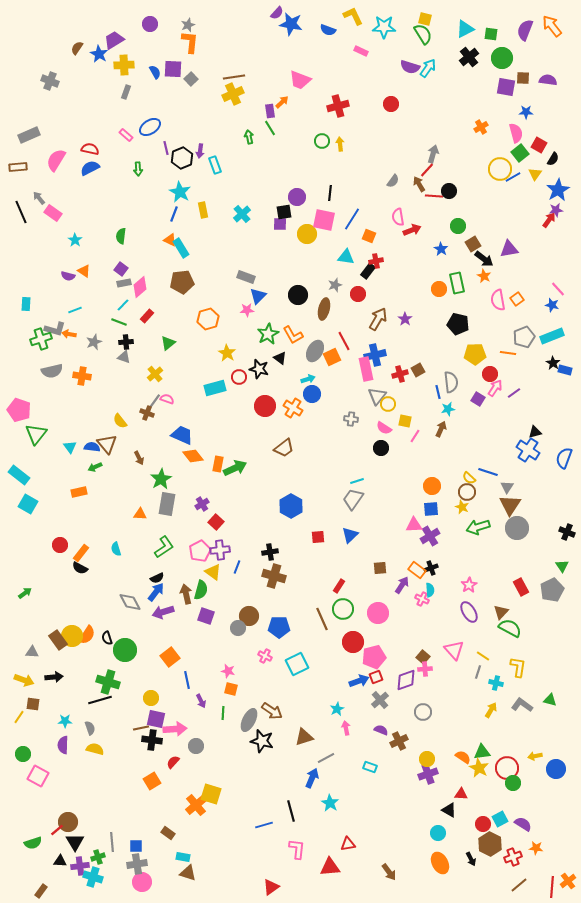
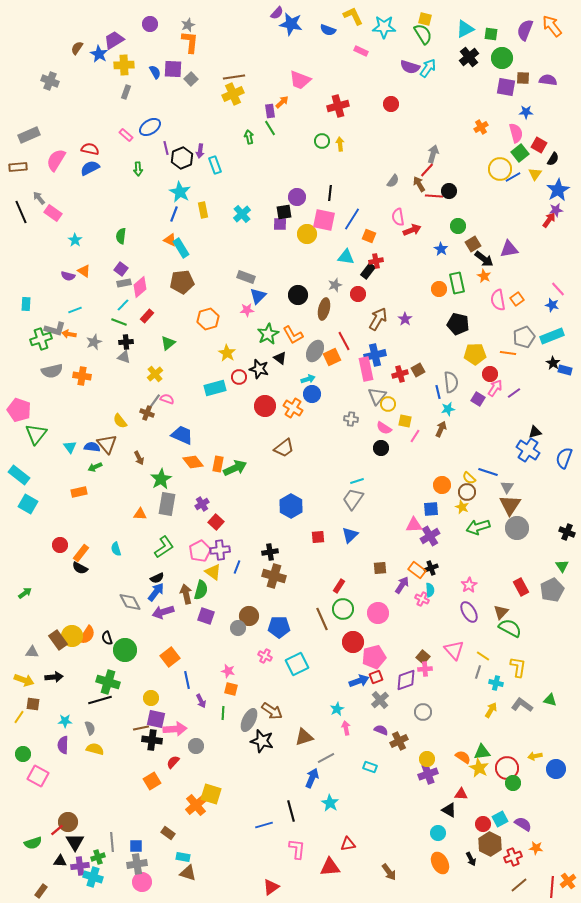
orange diamond at (193, 456): moved 6 px down
orange circle at (432, 486): moved 10 px right, 1 px up
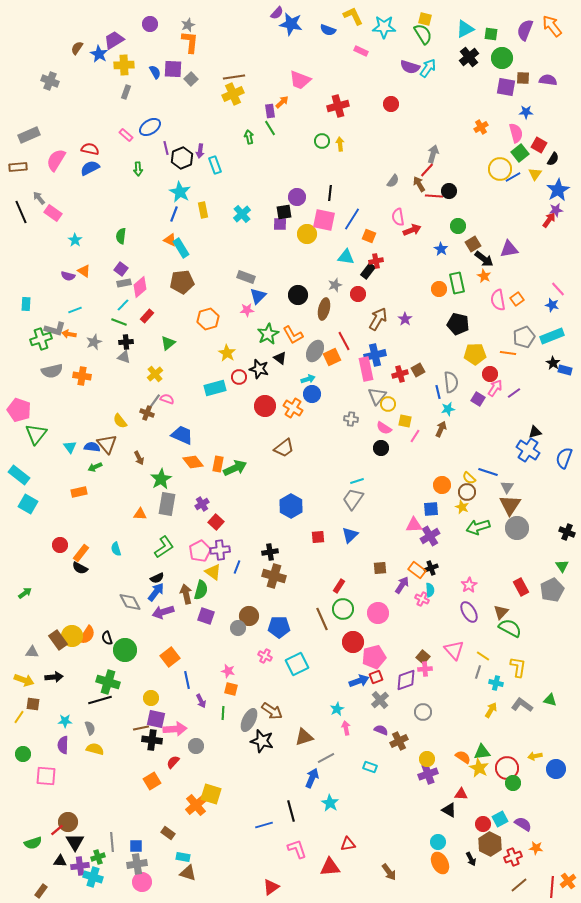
pink square at (38, 776): moved 8 px right; rotated 25 degrees counterclockwise
cyan circle at (438, 833): moved 9 px down
pink L-shape at (297, 849): rotated 25 degrees counterclockwise
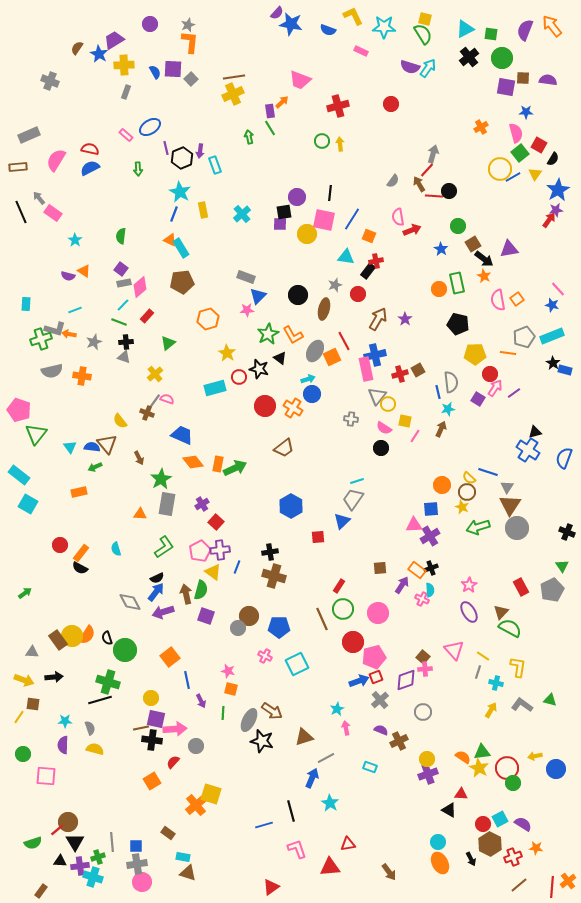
blue triangle at (350, 535): moved 8 px left, 14 px up
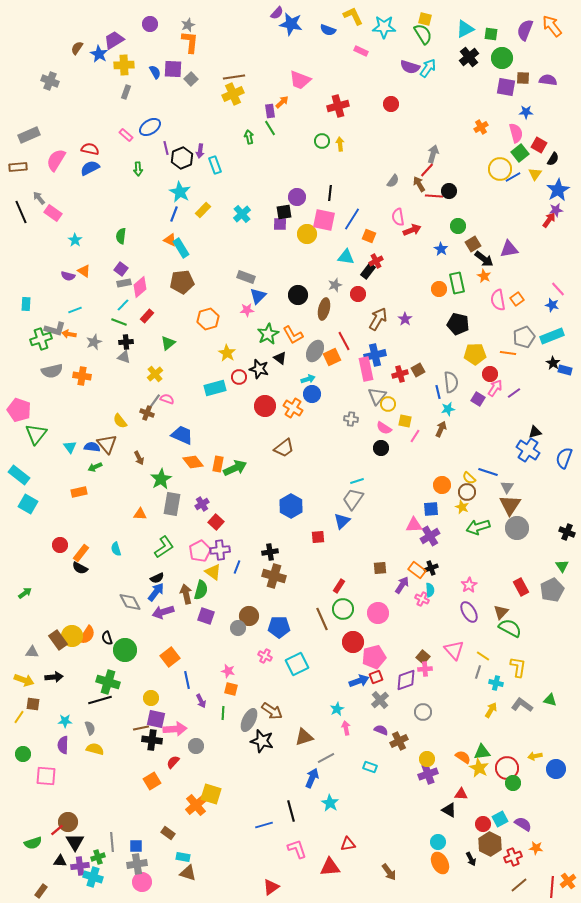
yellow rectangle at (203, 210): rotated 56 degrees clockwise
red cross at (376, 261): rotated 16 degrees counterclockwise
gray rectangle at (167, 504): moved 5 px right
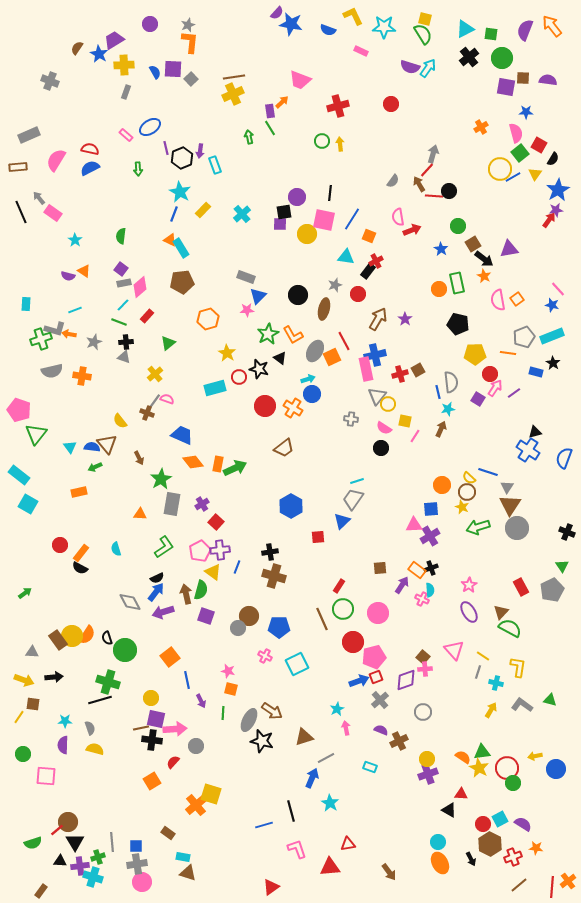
blue rectangle at (565, 370): moved 29 px left, 2 px down
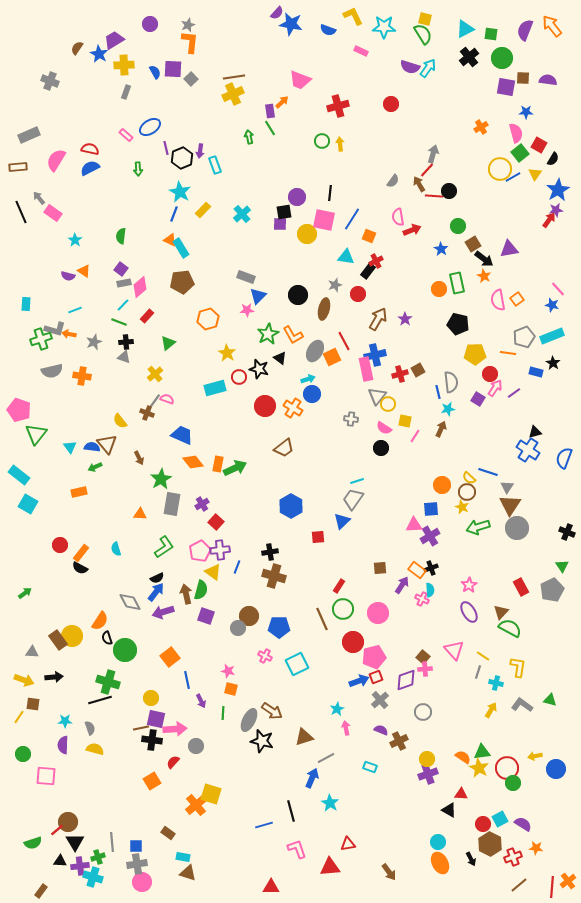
orange semicircle at (87, 635): moved 13 px right, 14 px up
red triangle at (271, 887): rotated 36 degrees clockwise
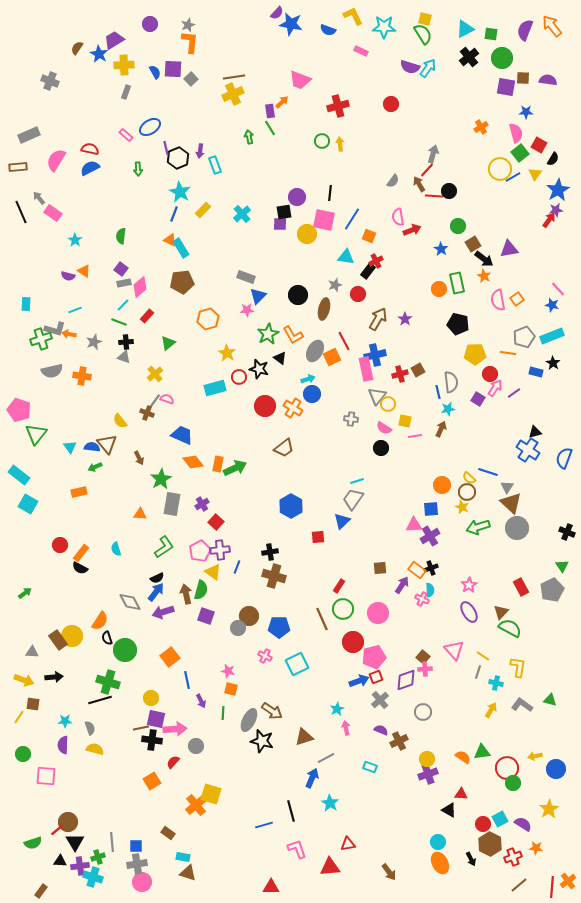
black hexagon at (182, 158): moved 4 px left
pink line at (415, 436): rotated 48 degrees clockwise
brown triangle at (510, 505): moved 1 px right, 2 px up; rotated 20 degrees counterclockwise
yellow star at (479, 768): moved 70 px right, 41 px down; rotated 12 degrees clockwise
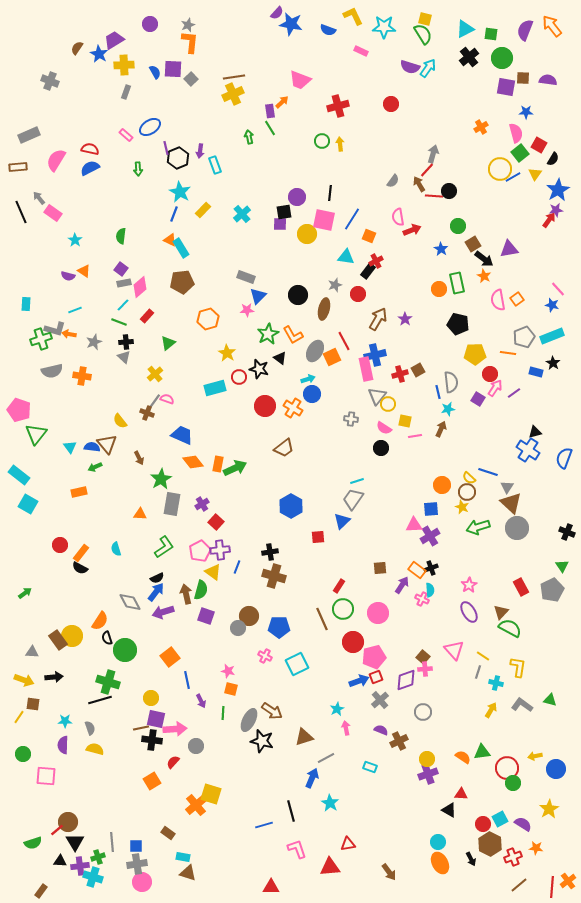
gray triangle at (124, 357): rotated 24 degrees clockwise
